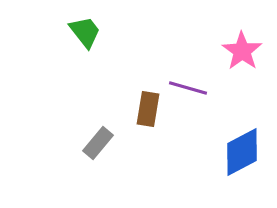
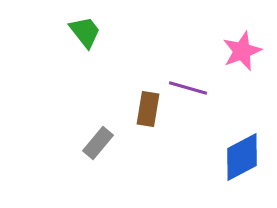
pink star: rotated 15 degrees clockwise
blue diamond: moved 5 px down
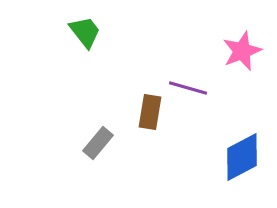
brown rectangle: moved 2 px right, 3 px down
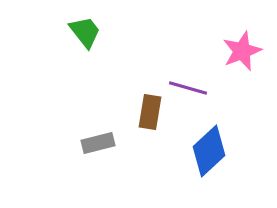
gray rectangle: rotated 36 degrees clockwise
blue diamond: moved 33 px left, 6 px up; rotated 15 degrees counterclockwise
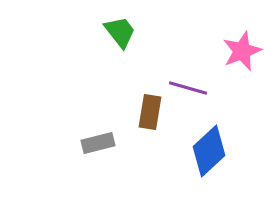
green trapezoid: moved 35 px right
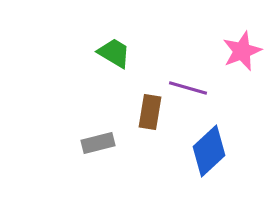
green trapezoid: moved 6 px left, 21 px down; rotated 21 degrees counterclockwise
